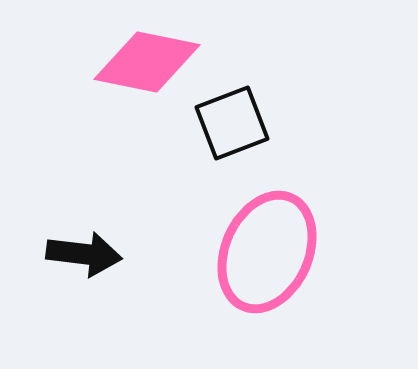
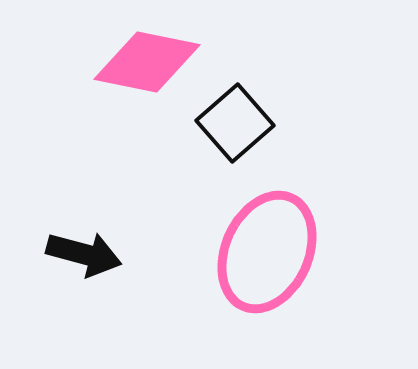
black square: moved 3 px right; rotated 20 degrees counterclockwise
black arrow: rotated 8 degrees clockwise
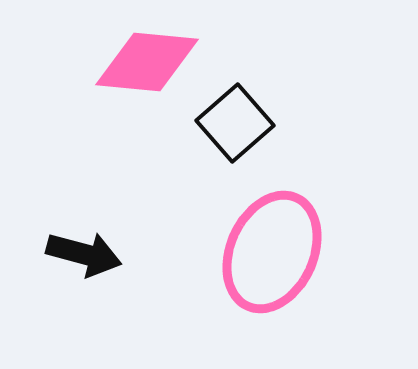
pink diamond: rotated 6 degrees counterclockwise
pink ellipse: moved 5 px right
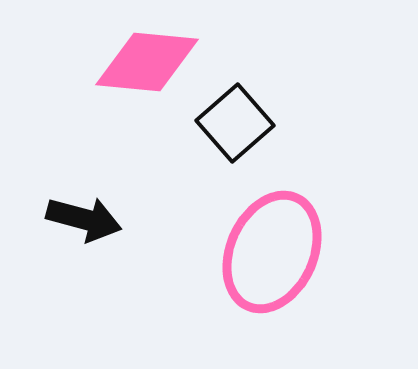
black arrow: moved 35 px up
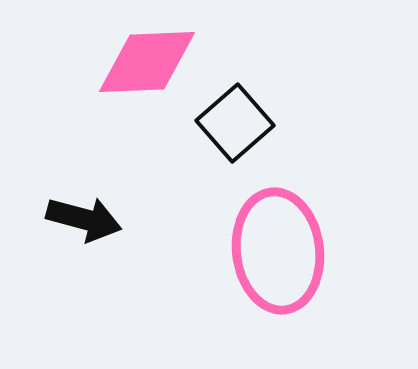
pink diamond: rotated 8 degrees counterclockwise
pink ellipse: moved 6 px right, 1 px up; rotated 31 degrees counterclockwise
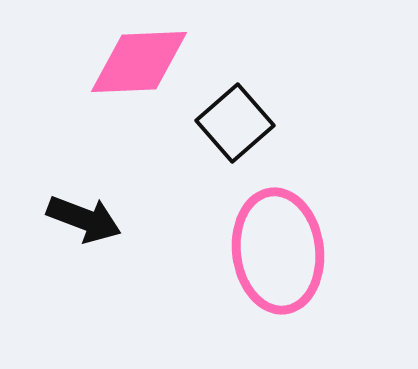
pink diamond: moved 8 px left
black arrow: rotated 6 degrees clockwise
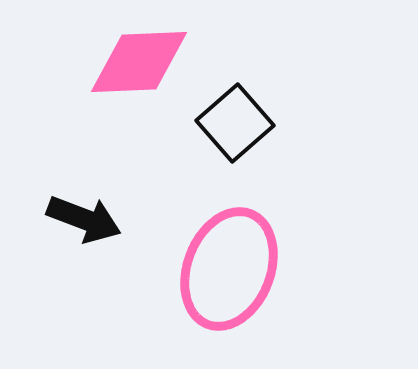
pink ellipse: moved 49 px left, 18 px down; rotated 28 degrees clockwise
